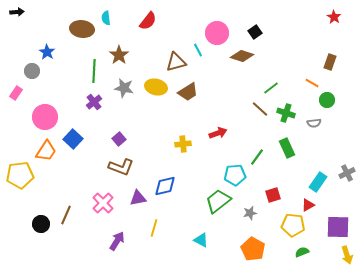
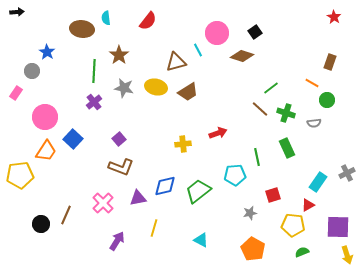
green line at (257, 157): rotated 48 degrees counterclockwise
green trapezoid at (218, 201): moved 20 px left, 10 px up
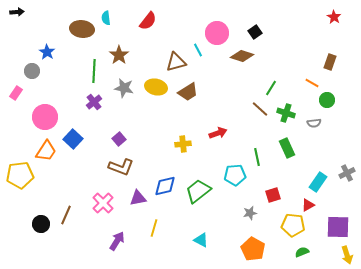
green line at (271, 88): rotated 21 degrees counterclockwise
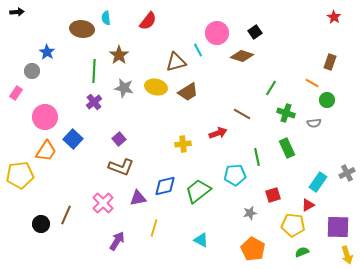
brown line at (260, 109): moved 18 px left, 5 px down; rotated 12 degrees counterclockwise
